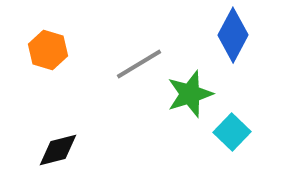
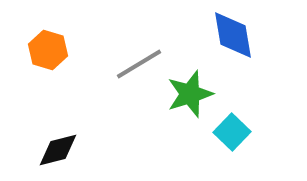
blue diamond: rotated 38 degrees counterclockwise
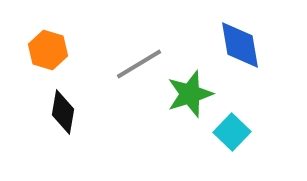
blue diamond: moved 7 px right, 10 px down
black diamond: moved 5 px right, 38 px up; rotated 66 degrees counterclockwise
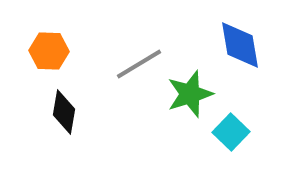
orange hexagon: moved 1 px right, 1 px down; rotated 15 degrees counterclockwise
black diamond: moved 1 px right
cyan square: moved 1 px left
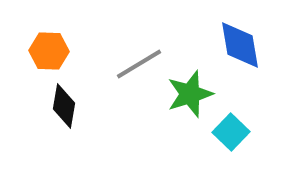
black diamond: moved 6 px up
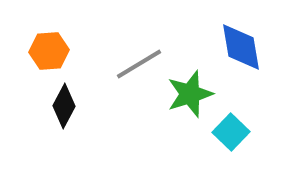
blue diamond: moved 1 px right, 2 px down
orange hexagon: rotated 6 degrees counterclockwise
black diamond: rotated 18 degrees clockwise
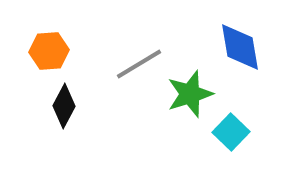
blue diamond: moved 1 px left
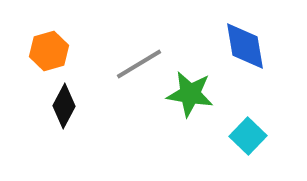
blue diamond: moved 5 px right, 1 px up
orange hexagon: rotated 12 degrees counterclockwise
green star: rotated 27 degrees clockwise
cyan square: moved 17 px right, 4 px down
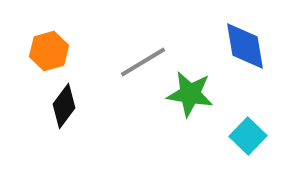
gray line: moved 4 px right, 2 px up
black diamond: rotated 9 degrees clockwise
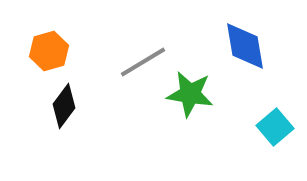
cyan square: moved 27 px right, 9 px up; rotated 6 degrees clockwise
